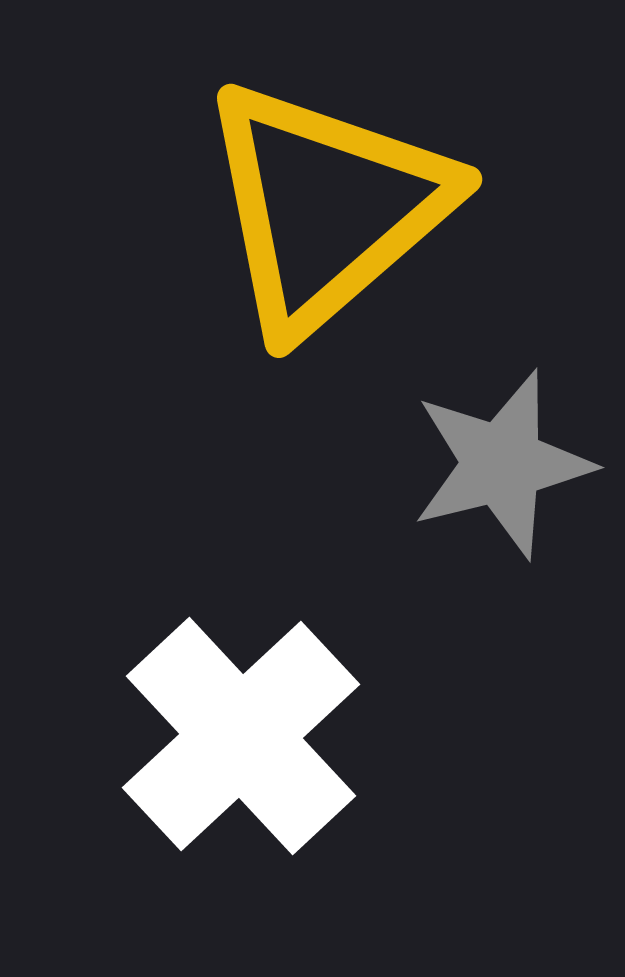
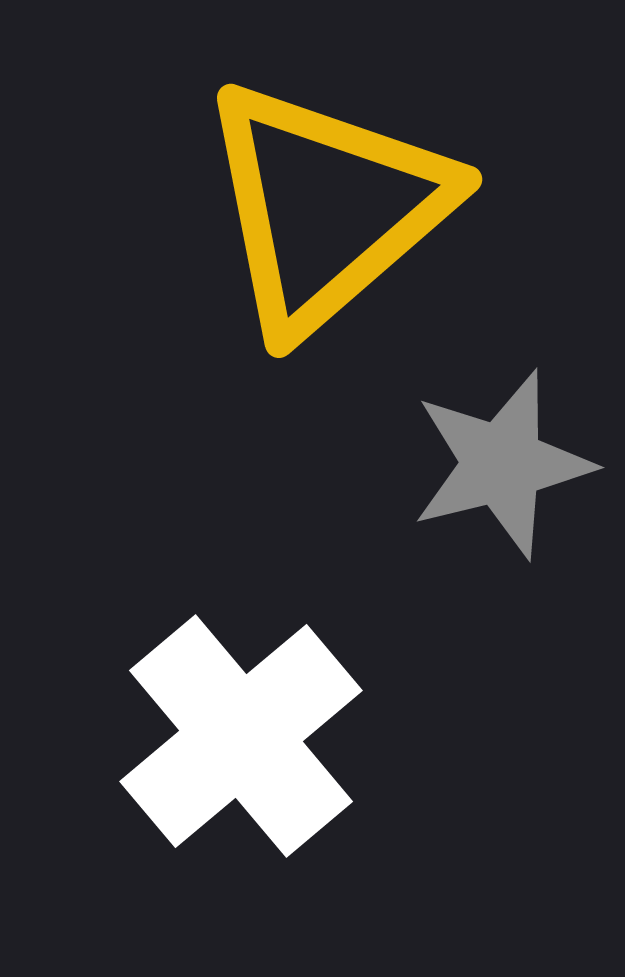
white cross: rotated 3 degrees clockwise
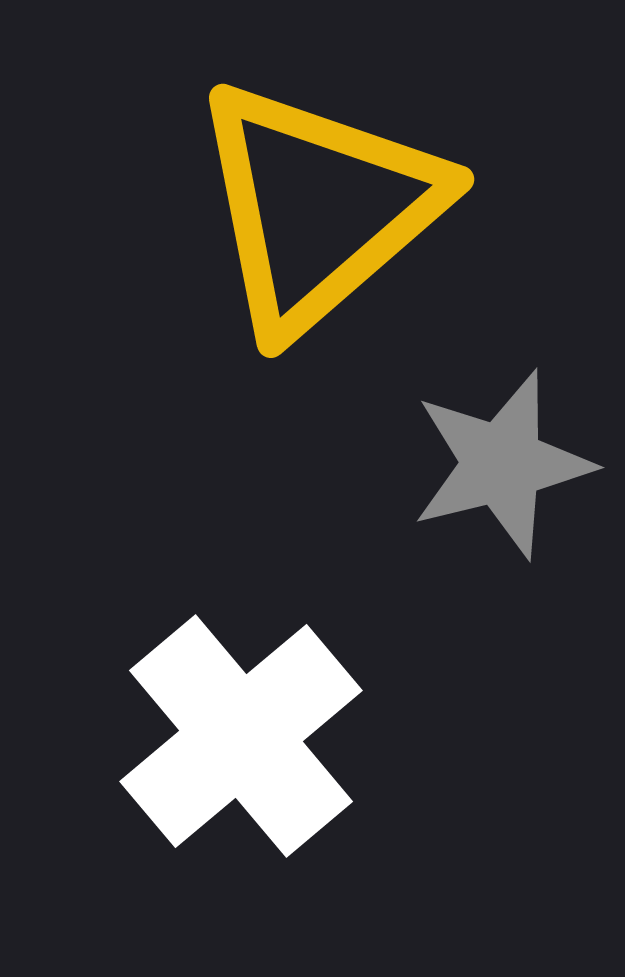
yellow triangle: moved 8 px left
